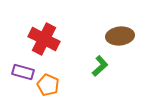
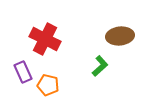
red cross: moved 1 px right
purple rectangle: rotated 50 degrees clockwise
orange pentagon: rotated 10 degrees counterclockwise
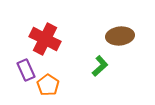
purple rectangle: moved 3 px right, 2 px up
orange pentagon: rotated 20 degrees clockwise
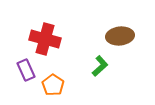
red cross: rotated 12 degrees counterclockwise
orange pentagon: moved 5 px right
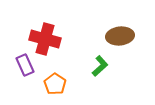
purple rectangle: moved 1 px left, 5 px up
orange pentagon: moved 2 px right, 1 px up
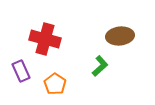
purple rectangle: moved 4 px left, 6 px down
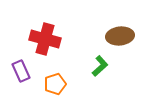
orange pentagon: rotated 20 degrees clockwise
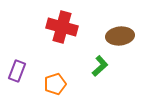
red cross: moved 17 px right, 12 px up
purple rectangle: moved 4 px left; rotated 45 degrees clockwise
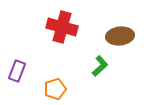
orange pentagon: moved 5 px down
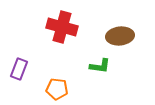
green L-shape: rotated 50 degrees clockwise
purple rectangle: moved 2 px right, 2 px up
orange pentagon: moved 2 px right; rotated 25 degrees clockwise
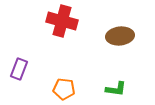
red cross: moved 6 px up
green L-shape: moved 16 px right, 23 px down
orange pentagon: moved 7 px right
